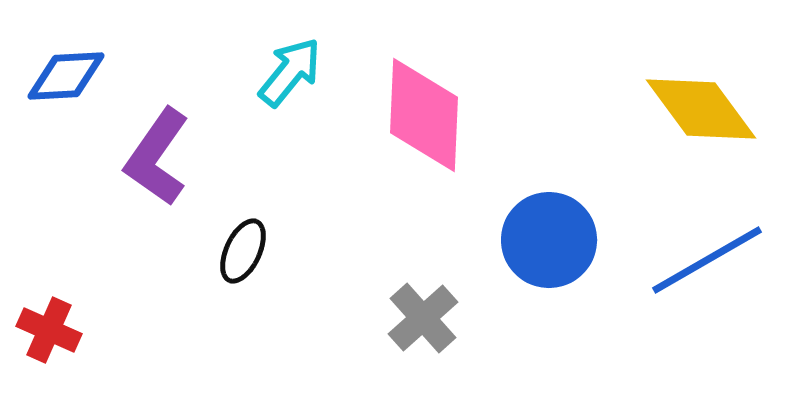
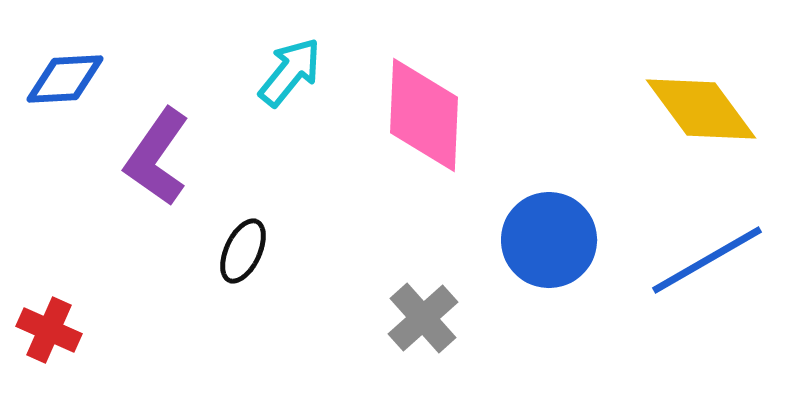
blue diamond: moved 1 px left, 3 px down
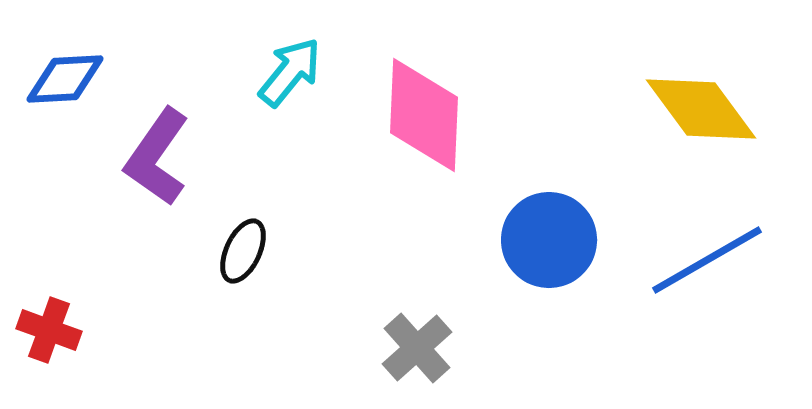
gray cross: moved 6 px left, 30 px down
red cross: rotated 4 degrees counterclockwise
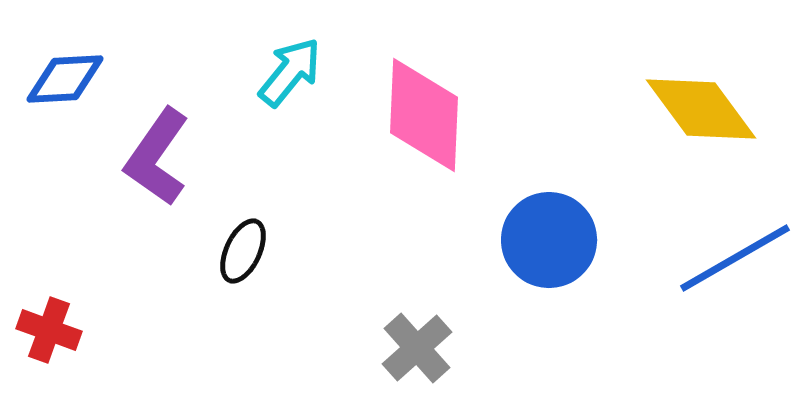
blue line: moved 28 px right, 2 px up
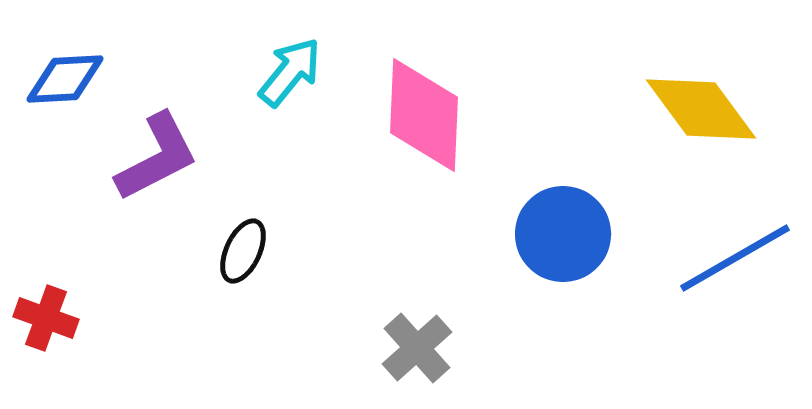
purple L-shape: rotated 152 degrees counterclockwise
blue circle: moved 14 px right, 6 px up
red cross: moved 3 px left, 12 px up
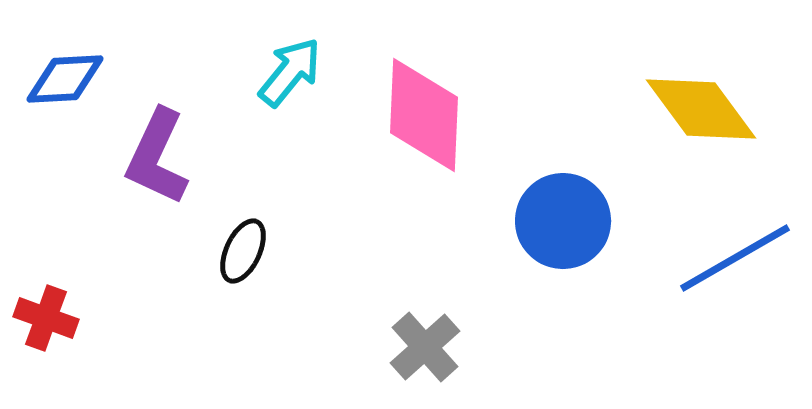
purple L-shape: rotated 142 degrees clockwise
blue circle: moved 13 px up
gray cross: moved 8 px right, 1 px up
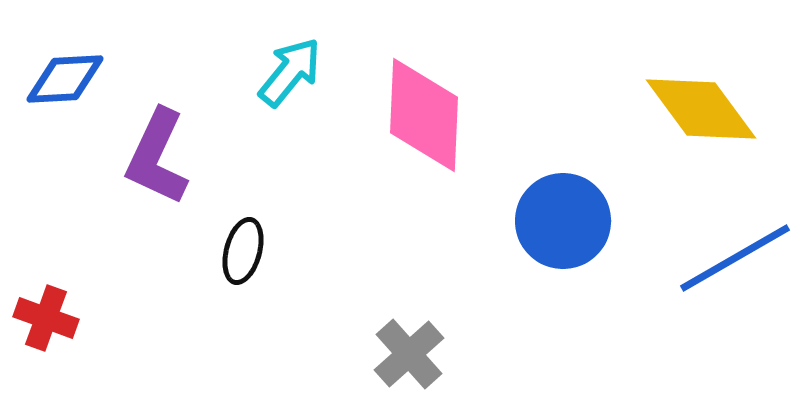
black ellipse: rotated 10 degrees counterclockwise
gray cross: moved 16 px left, 7 px down
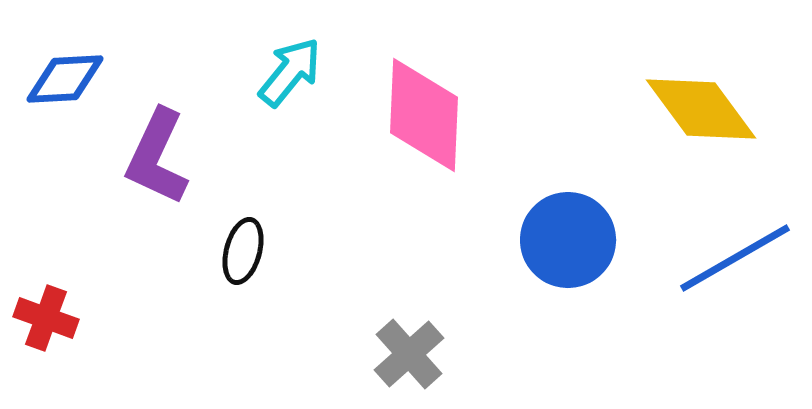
blue circle: moved 5 px right, 19 px down
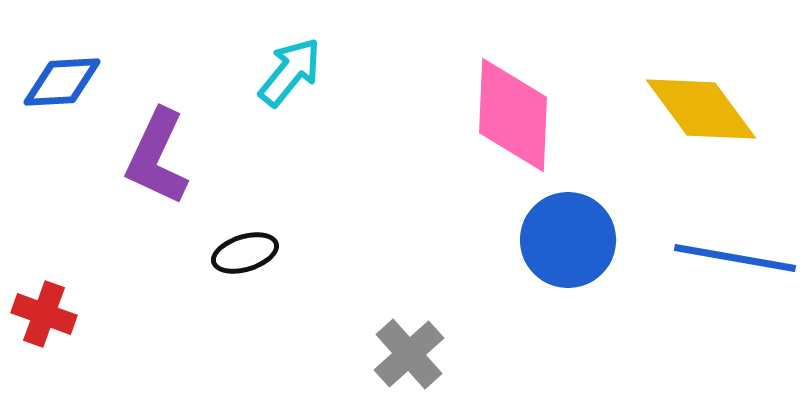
blue diamond: moved 3 px left, 3 px down
pink diamond: moved 89 px right
black ellipse: moved 2 px right, 2 px down; rotated 58 degrees clockwise
blue line: rotated 40 degrees clockwise
red cross: moved 2 px left, 4 px up
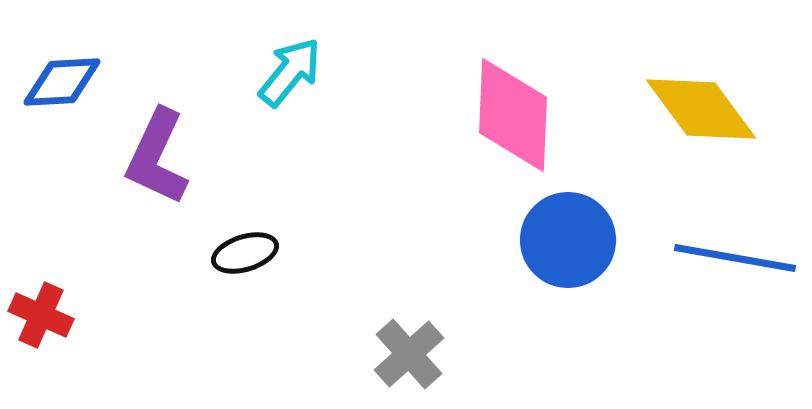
red cross: moved 3 px left, 1 px down; rotated 4 degrees clockwise
